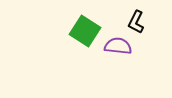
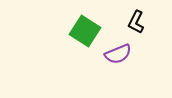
purple semicircle: moved 8 px down; rotated 152 degrees clockwise
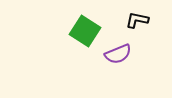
black L-shape: moved 1 px right, 2 px up; rotated 75 degrees clockwise
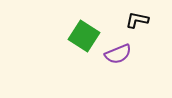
green square: moved 1 px left, 5 px down
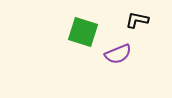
green square: moved 1 px left, 4 px up; rotated 16 degrees counterclockwise
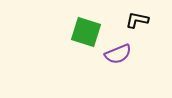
green square: moved 3 px right
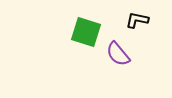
purple semicircle: rotated 72 degrees clockwise
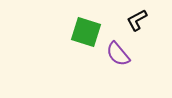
black L-shape: rotated 40 degrees counterclockwise
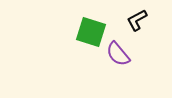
green square: moved 5 px right
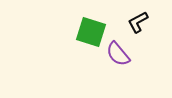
black L-shape: moved 1 px right, 2 px down
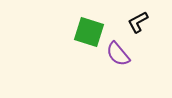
green square: moved 2 px left
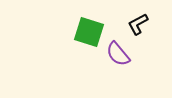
black L-shape: moved 2 px down
